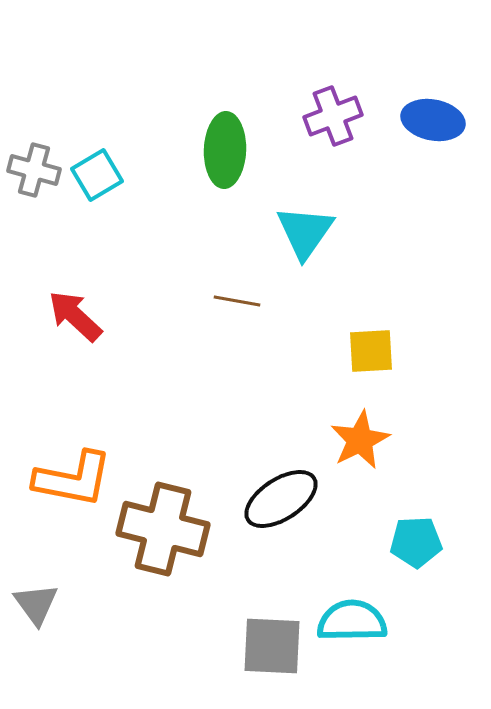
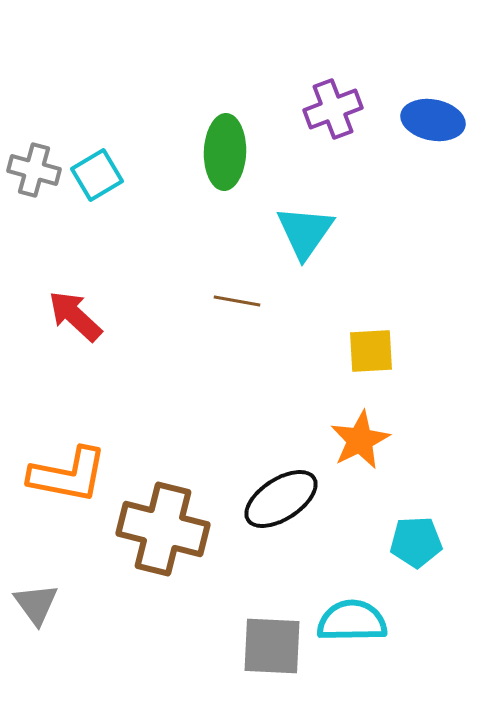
purple cross: moved 7 px up
green ellipse: moved 2 px down
orange L-shape: moved 5 px left, 4 px up
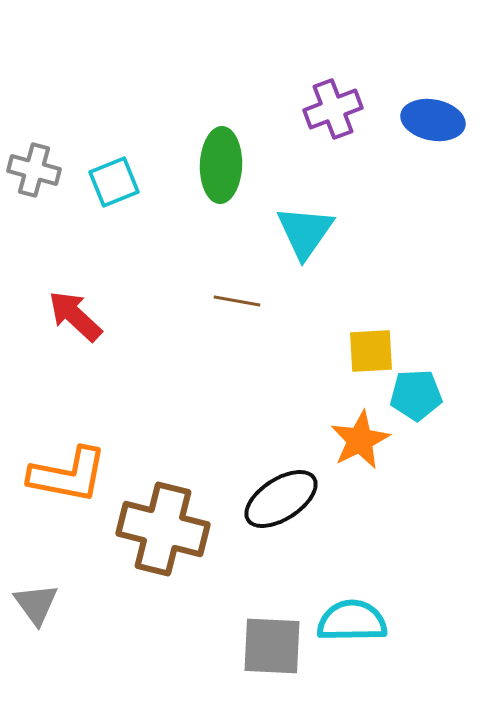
green ellipse: moved 4 px left, 13 px down
cyan square: moved 17 px right, 7 px down; rotated 9 degrees clockwise
cyan pentagon: moved 147 px up
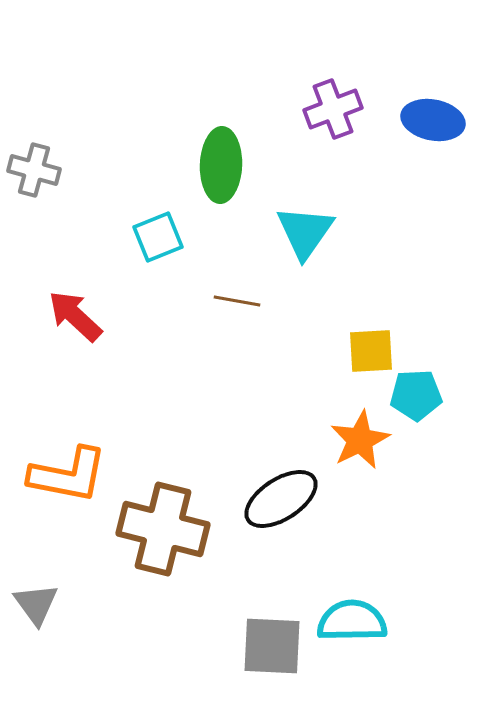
cyan square: moved 44 px right, 55 px down
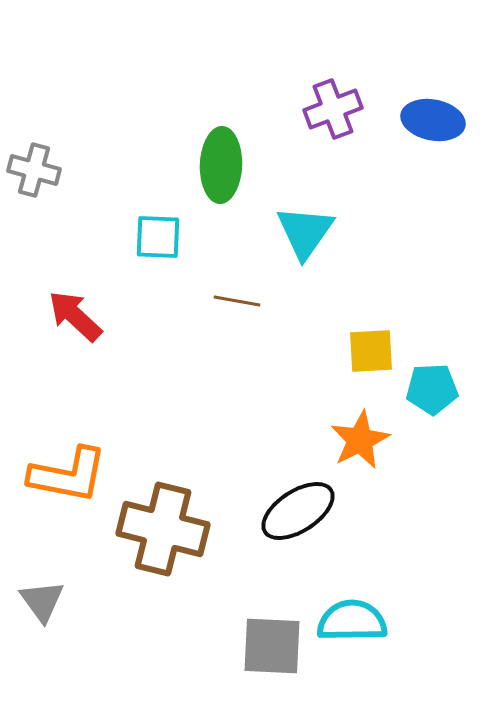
cyan square: rotated 24 degrees clockwise
cyan pentagon: moved 16 px right, 6 px up
black ellipse: moved 17 px right, 12 px down
gray triangle: moved 6 px right, 3 px up
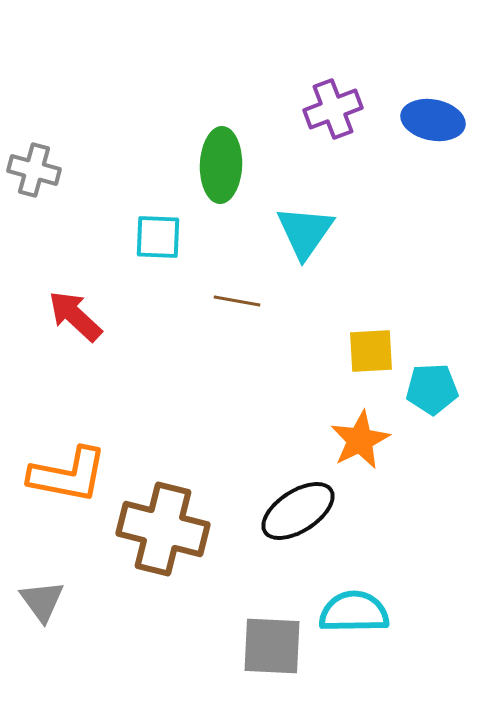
cyan semicircle: moved 2 px right, 9 px up
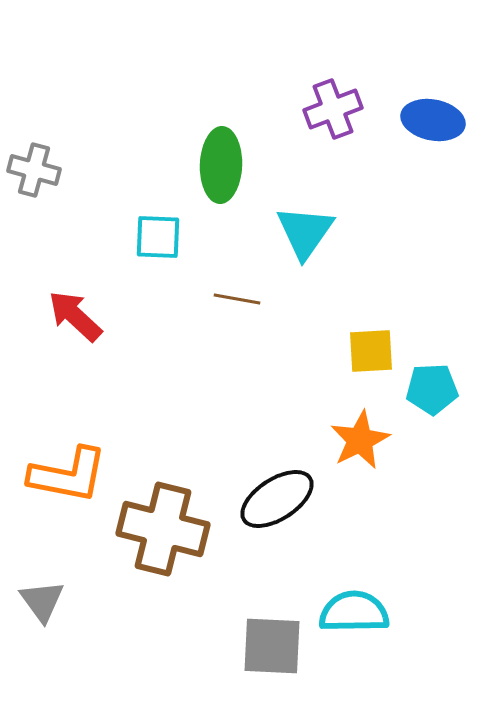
brown line: moved 2 px up
black ellipse: moved 21 px left, 12 px up
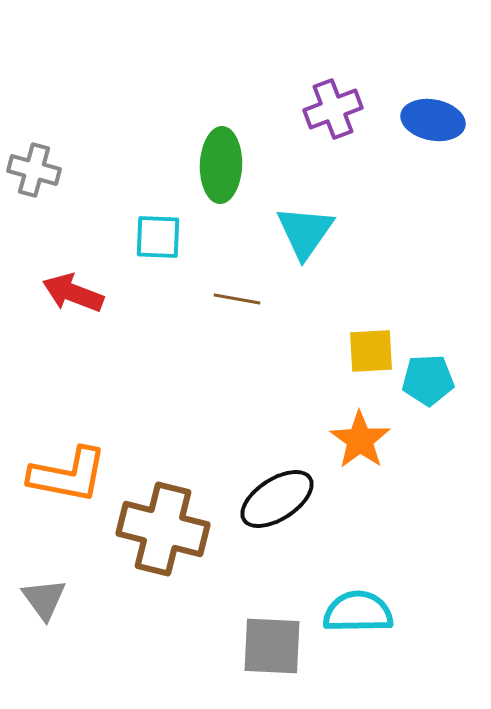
red arrow: moved 2 px left, 23 px up; rotated 22 degrees counterclockwise
cyan pentagon: moved 4 px left, 9 px up
orange star: rotated 10 degrees counterclockwise
gray triangle: moved 2 px right, 2 px up
cyan semicircle: moved 4 px right
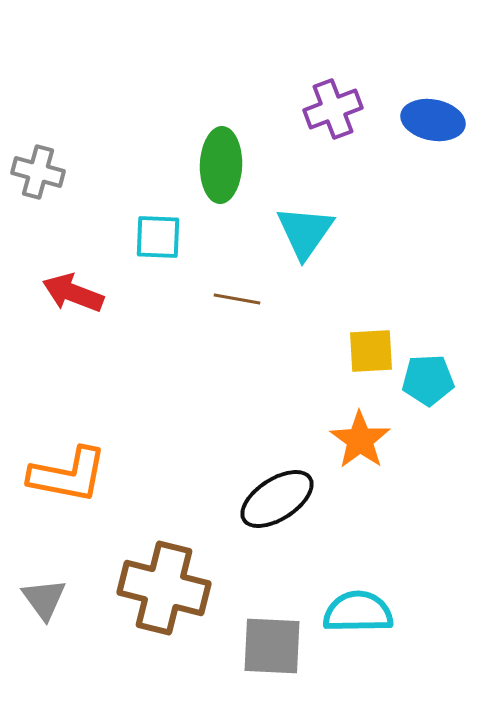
gray cross: moved 4 px right, 2 px down
brown cross: moved 1 px right, 59 px down
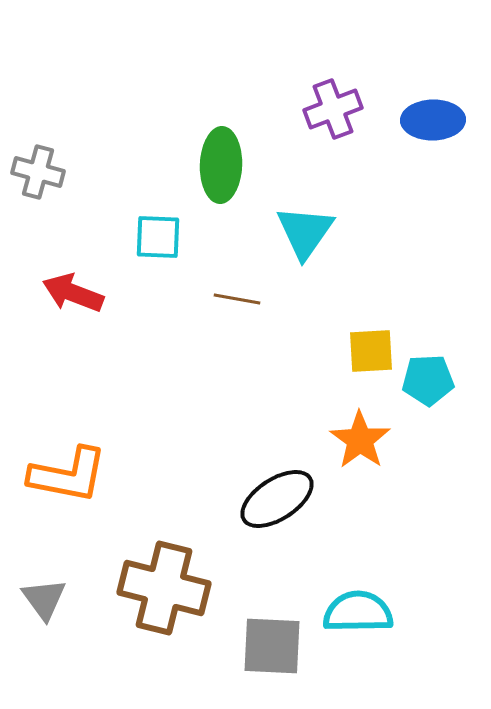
blue ellipse: rotated 12 degrees counterclockwise
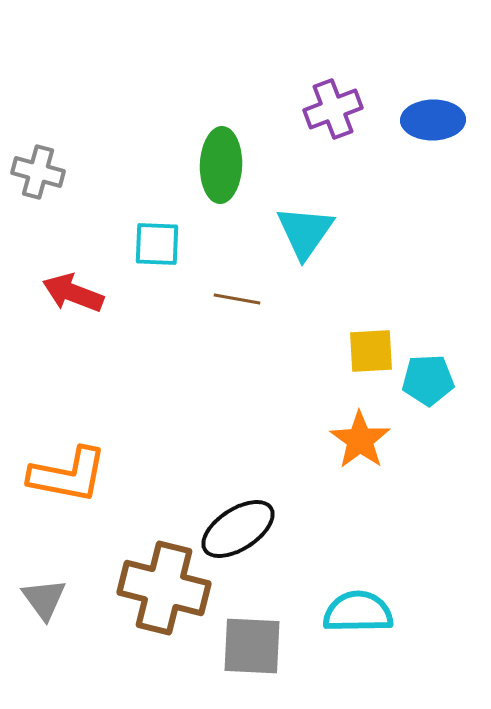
cyan square: moved 1 px left, 7 px down
black ellipse: moved 39 px left, 30 px down
gray square: moved 20 px left
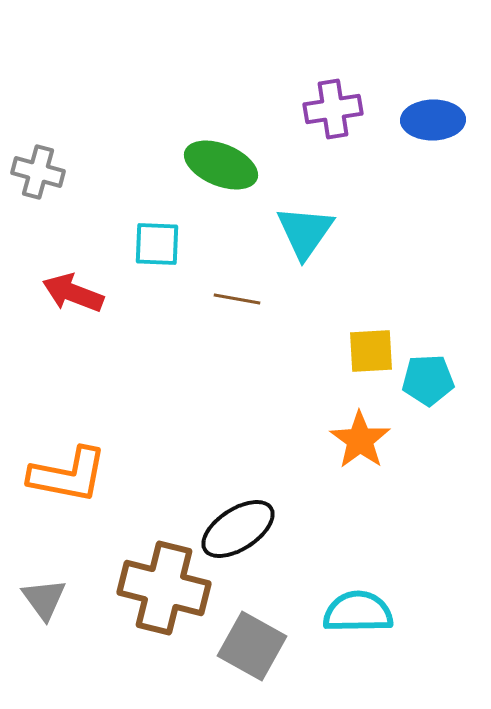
purple cross: rotated 12 degrees clockwise
green ellipse: rotated 70 degrees counterclockwise
gray square: rotated 26 degrees clockwise
